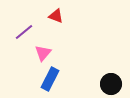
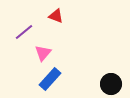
blue rectangle: rotated 15 degrees clockwise
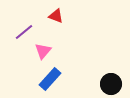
pink triangle: moved 2 px up
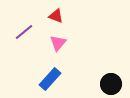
pink triangle: moved 15 px right, 8 px up
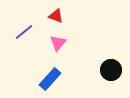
black circle: moved 14 px up
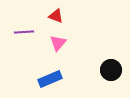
purple line: rotated 36 degrees clockwise
blue rectangle: rotated 25 degrees clockwise
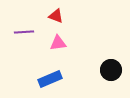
pink triangle: rotated 42 degrees clockwise
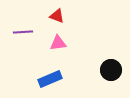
red triangle: moved 1 px right
purple line: moved 1 px left
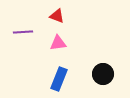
black circle: moved 8 px left, 4 px down
blue rectangle: moved 9 px right; rotated 45 degrees counterclockwise
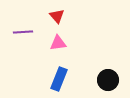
red triangle: rotated 28 degrees clockwise
black circle: moved 5 px right, 6 px down
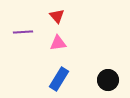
blue rectangle: rotated 10 degrees clockwise
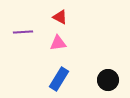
red triangle: moved 3 px right, 1 px down; rotated 21 degrees counterclockwise
